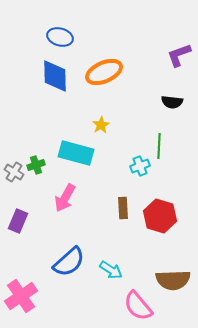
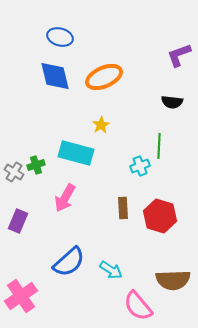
orange ellipse: moved 5 px down
blue diamond: rotated 12 degrees counterclockwise
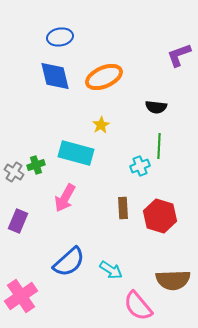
blue ellipse: rotated 25 degrees counterclockwise
black semicircle: moved 16 px left, 5 px down
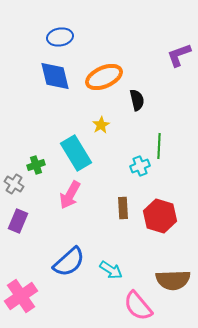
black semicircle: moved 19 px left, 7 px up; rotated 110 degrees counterclockwise
cyan rectangle: rotated 44 degrees clockwise
gray cross: moved 12 px down
pink arrow: moved 5 px right, 3 px up
